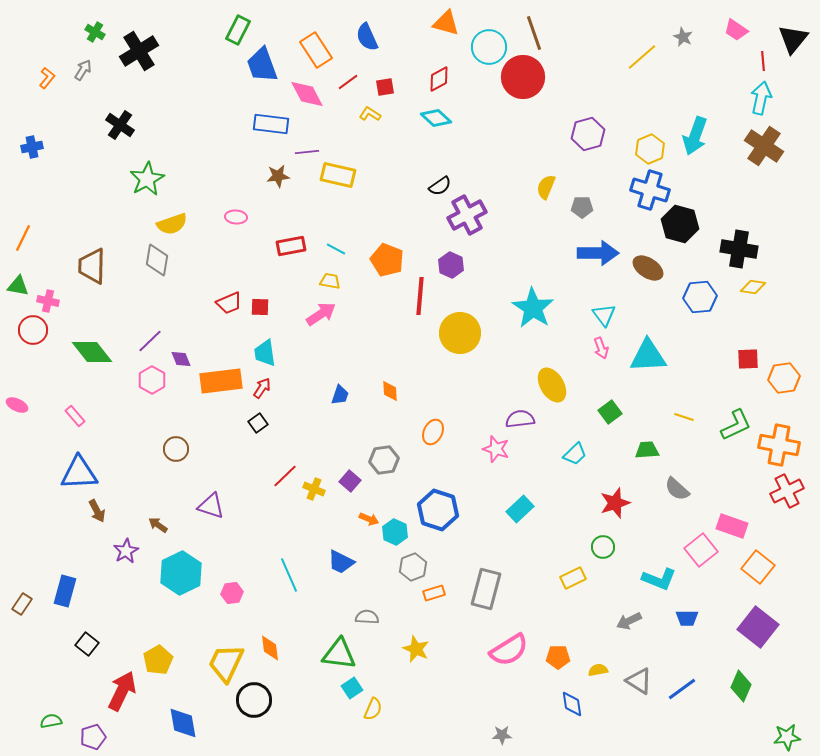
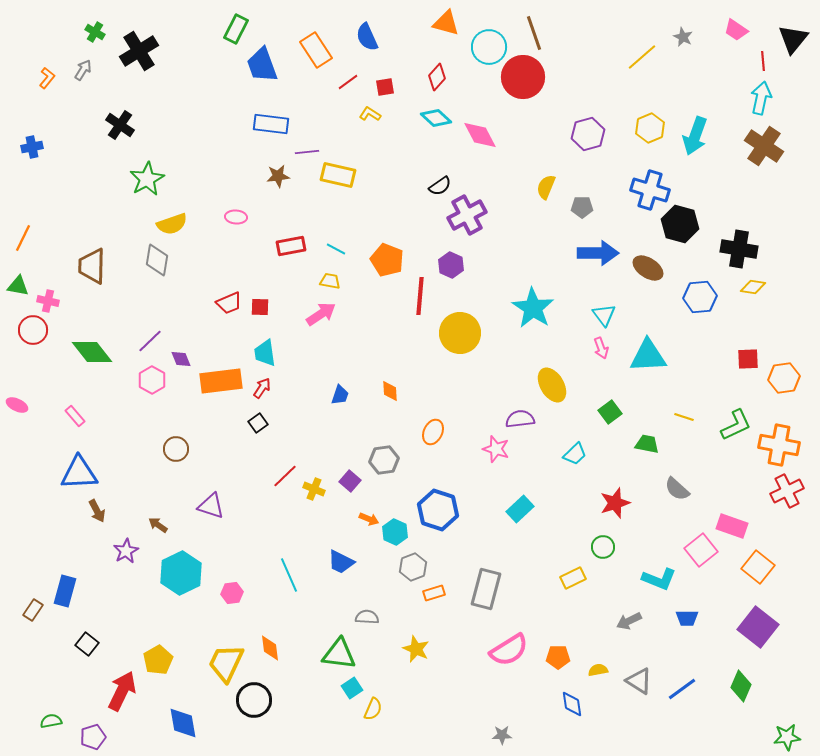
green rectangle at (238, 30): moved 2 px left, 1 px up
red diamond at (439, 79): moved 2 px left, 2 px up; rotated 20 degrees counterclockwise
pink diamond at (307, 94): moved 173 px right, 41 px down
yellow hexagon at (650, 149): moved 21 px up
green trapezoid at (647, 450): moved 6 px up; rotated 15 degrees clockwise
brown rectangle at (22, 604): moved 11 px right, 6 px down
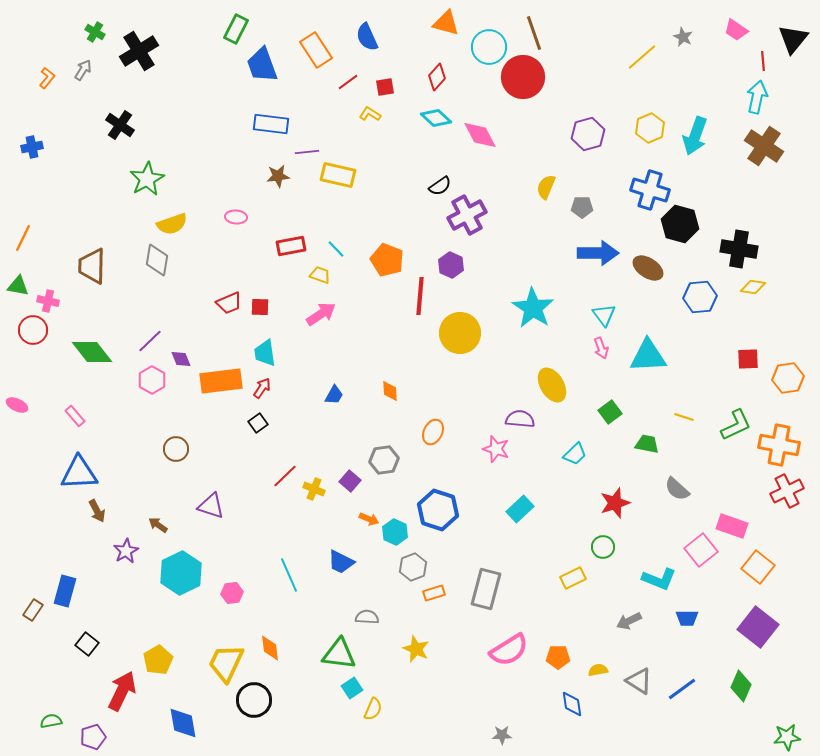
cyan arrow at (761, 98): moved 4 px left, 1 px up
cyan line at (336, 249): rotated 18 degrees clockwise
yellow trapezoid at (330, 281): moved 10 px left, 6 px up; rotated 10 degrees clockwise
orange hexagon at (784, 378): moved 4 px right
blue trapezoid at (340, 395): moved 6 px left; rotated 10 degrees clockwise
purple semicircle at (520, 419): rotated 12 degrees clockwise
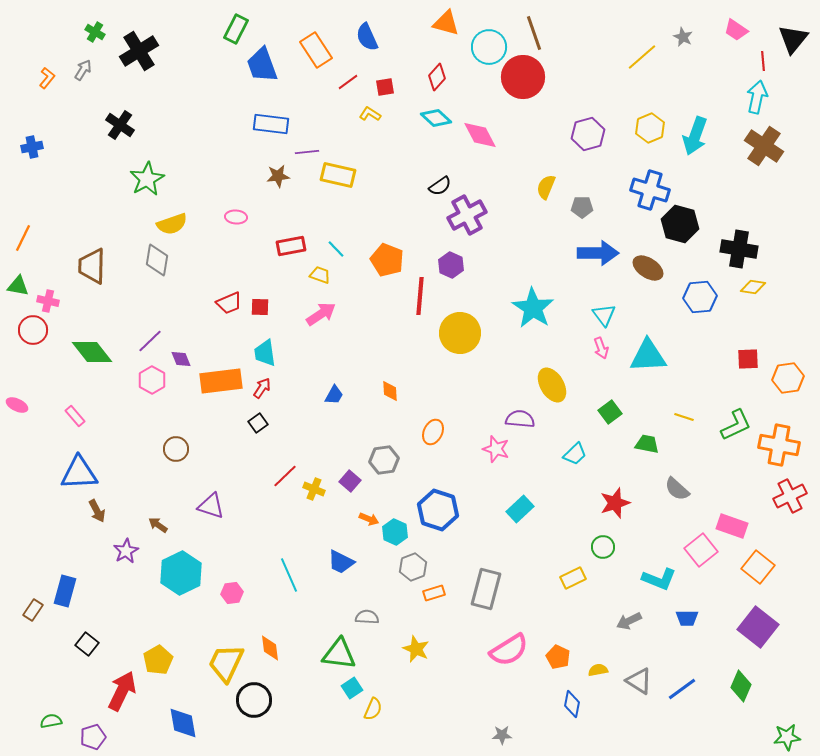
red cross at (787, 491): moved 3 px right, 5 px down
orange pentagon at (558, 657): rotated 25 degrees clockwise
blue diamond at (572, 704): rotated 20 degrees clockwise
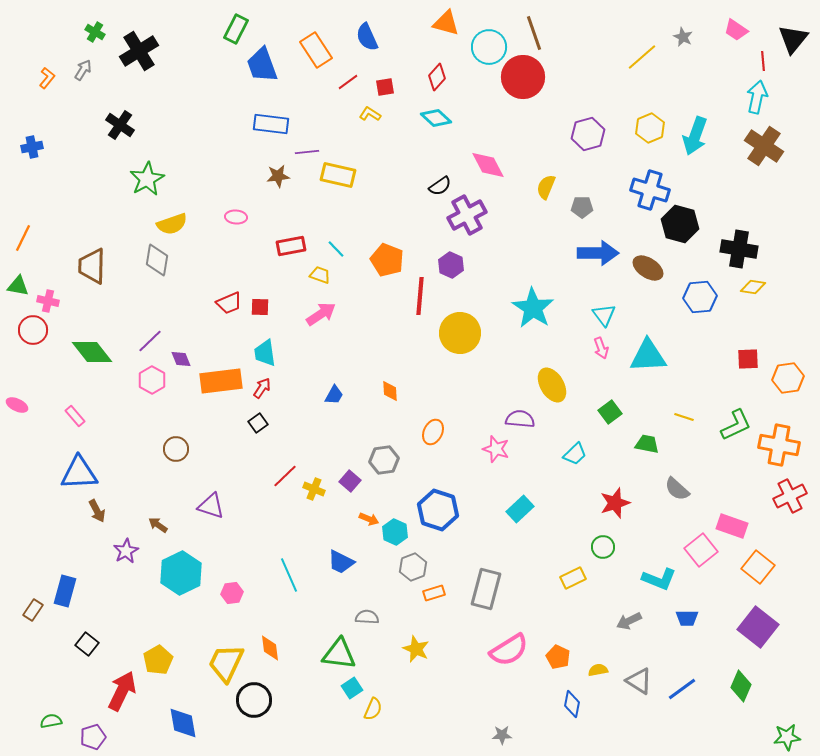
pink diamond at (480, 135): moved 8 px right, 30 px down
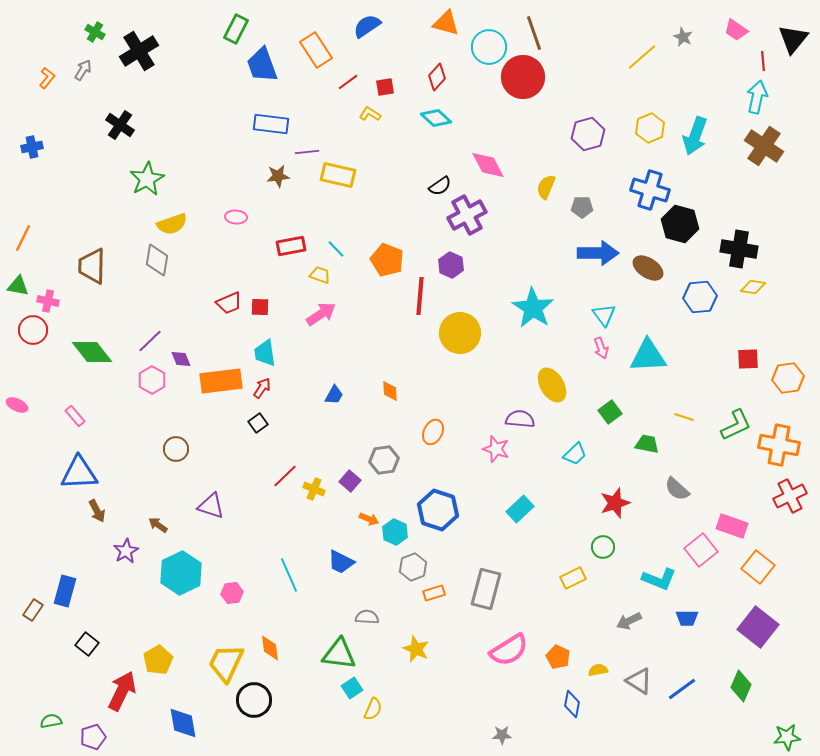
blue semicircle at (367, 37): moved 11 px up; rotated 80 degrees clockwise
